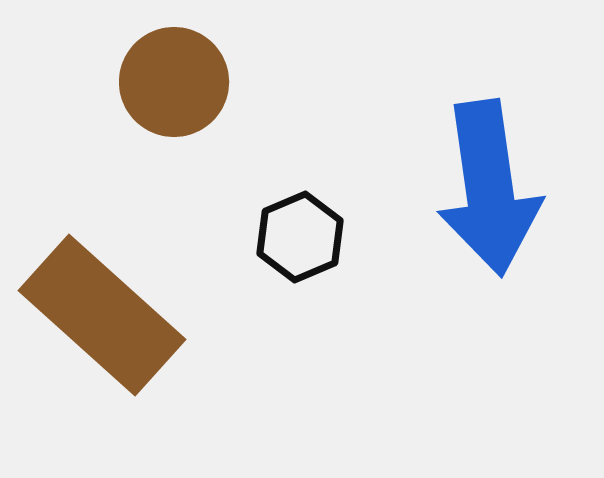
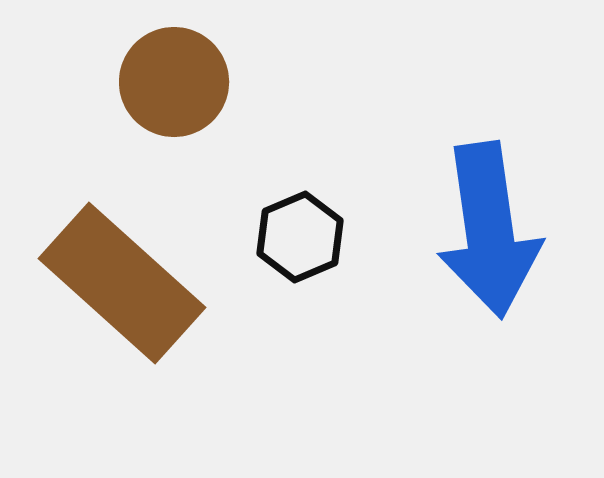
blue arrow: moved 42 px down
brown rectangle: moved 20 px right, 32 px up
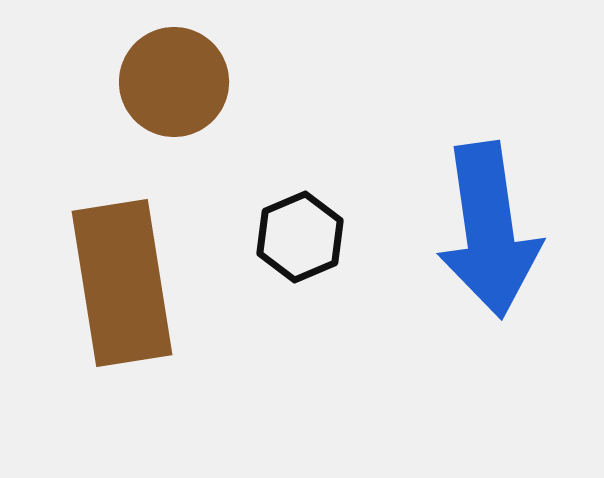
brown rectangle: rotated 39 degrees clockwise
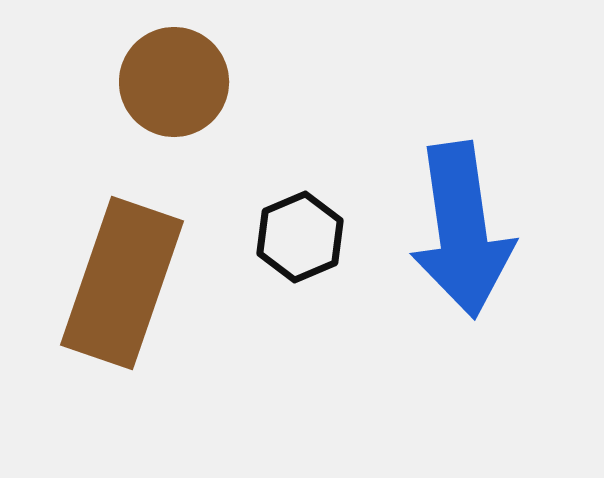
blue arrow: moved 27 px left
brown rectangle: rotated 28 degrees clockwise
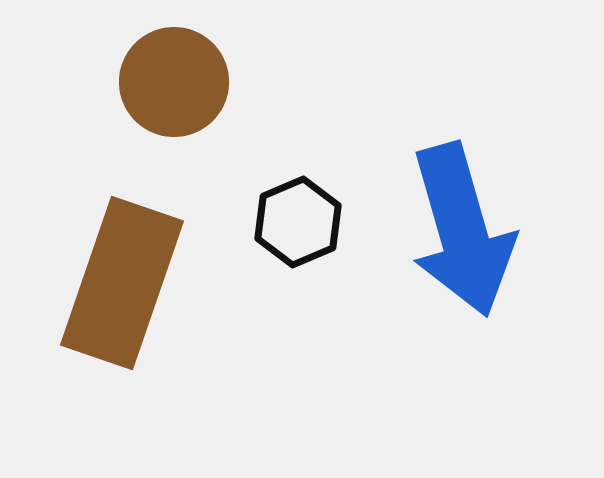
blue arrow: rotated 8 degrees counterclockwise
black hexagon: moved 2 px left, 15 px up
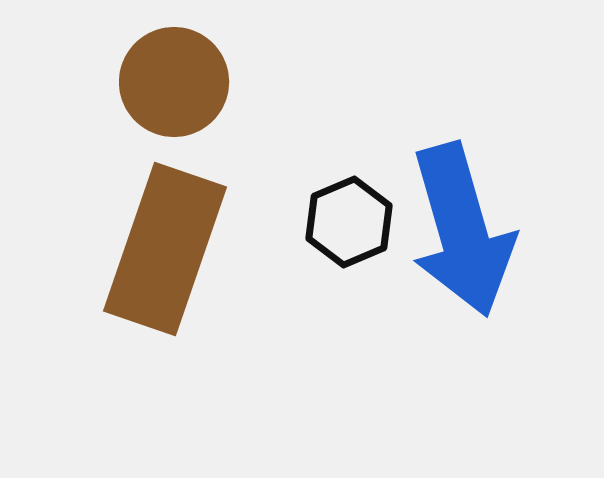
black hexagon: moved 51 px right
brown rectangle: moved 43 px right, 34 px up
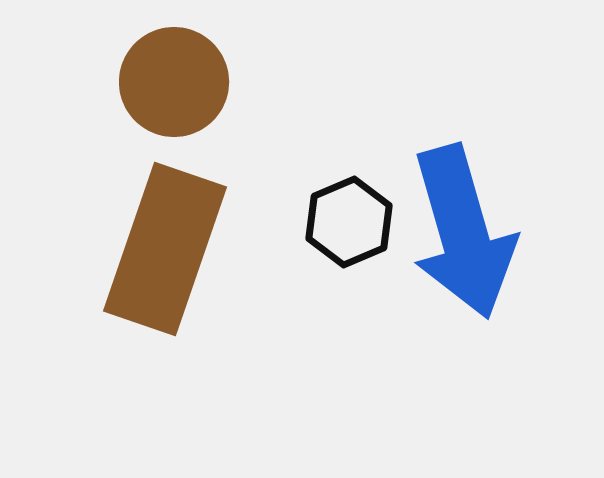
blue arrow: moved 1 px right, 2 px down
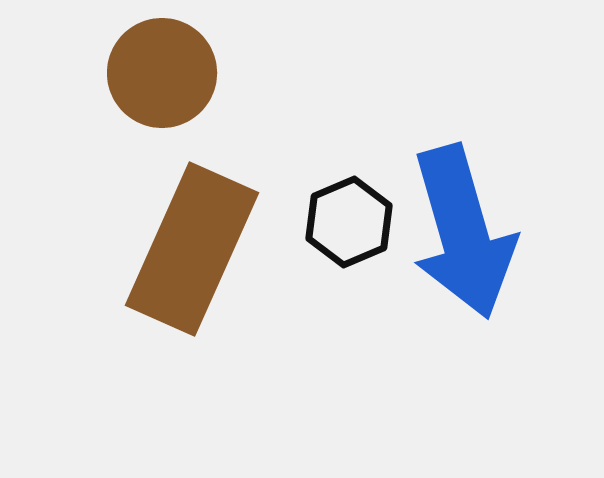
brown circle: moved 12 px left, 9 px up
brown rectangle: moved 27 px right; rotated 5 degrees clockwise
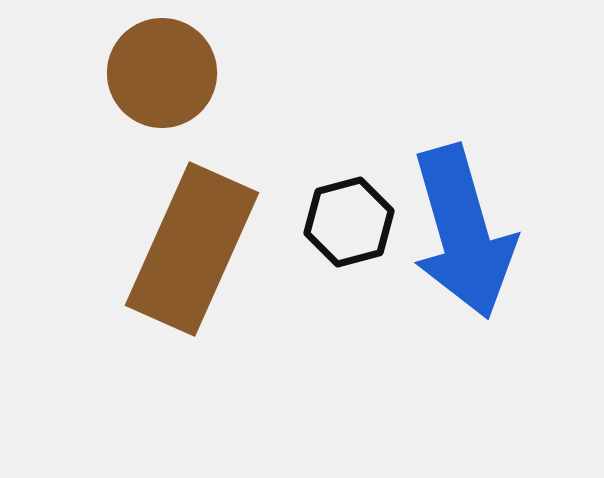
black hexagon: rotated 8 degrees clockwise
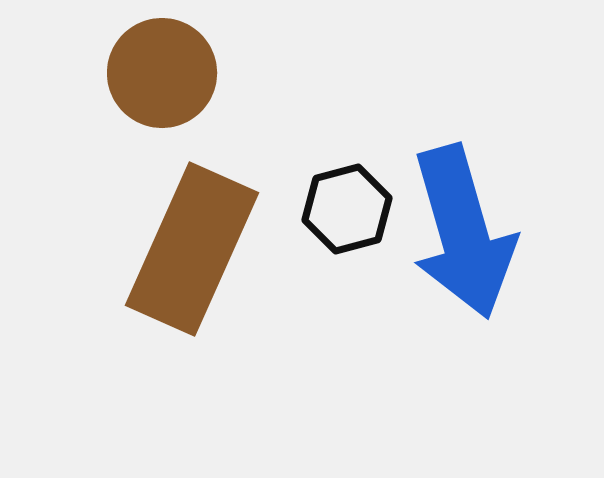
black hexagon: moved 2 px left, 13 px up
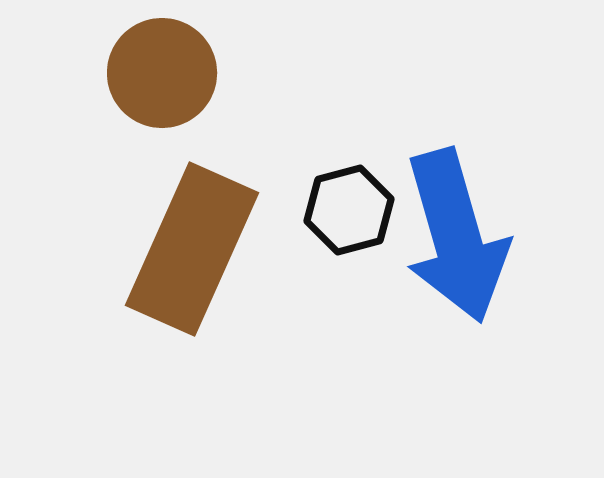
black hexagon: moved 2 px right, 1 px down
blue arrow: moved 7 px left, 4 px down
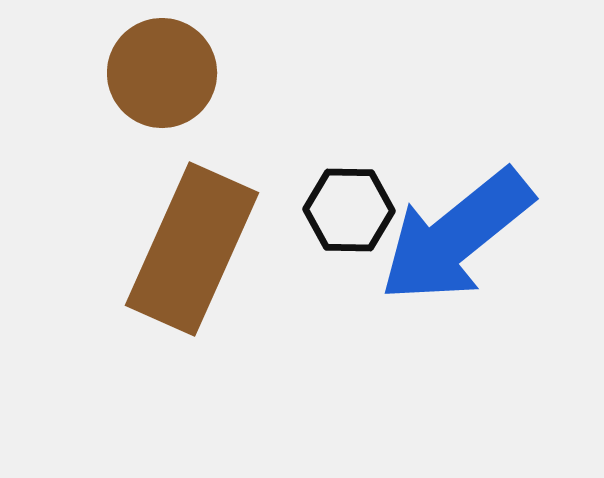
black hexagon: rotated 16 degrees clockwise
blue arrow: rotated 67 degrees clockwise
